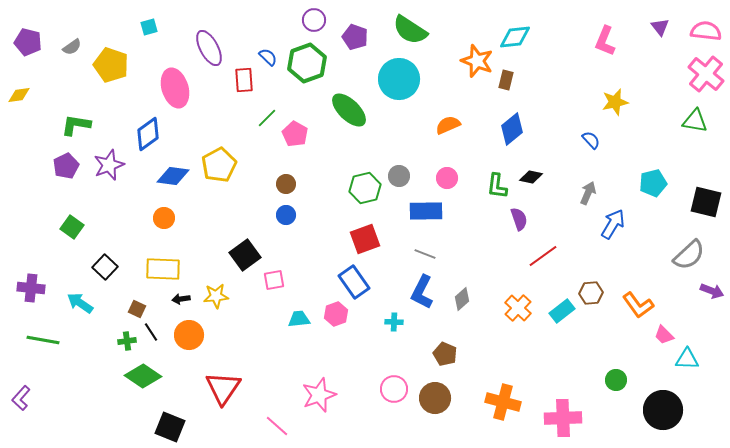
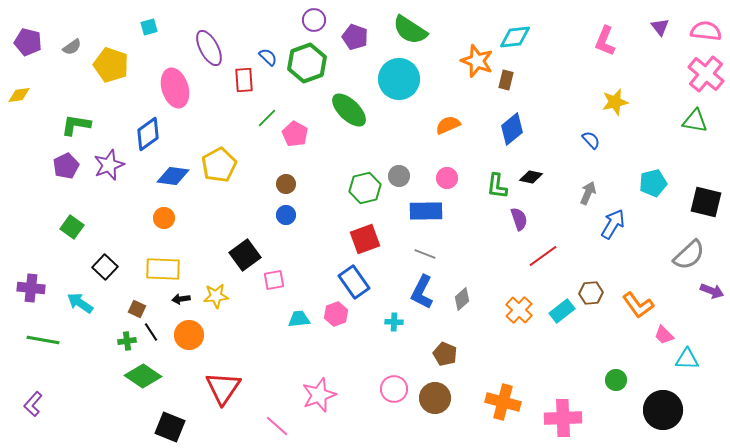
orange cross at (518, 308): moved 1 px right, 2 px down
purple L-shape at (21, 398): moved 12 px right, 6 px down
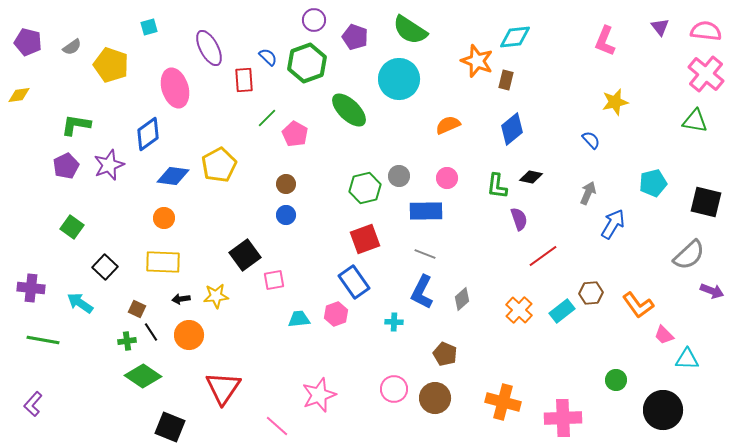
yellow rectangle at (163, 269): moved 7 px up
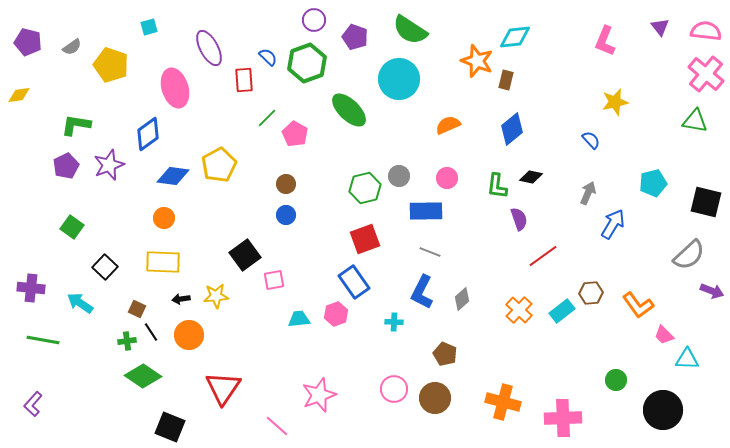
gray line at (425, 254): moved 5 px right, 2 px up
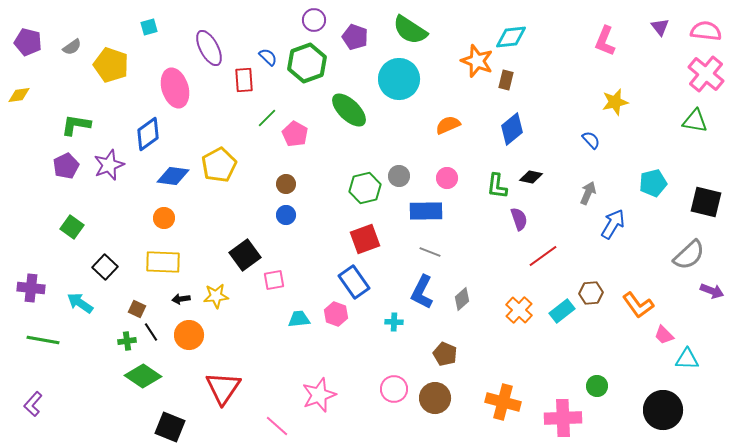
cyan diamond at (515, 37): moved 4 px left
pink hexagon at (336, 314): rotated 20 degrees counterclockwise
green circle at (616, 380): moved 19 px left, 6 px down
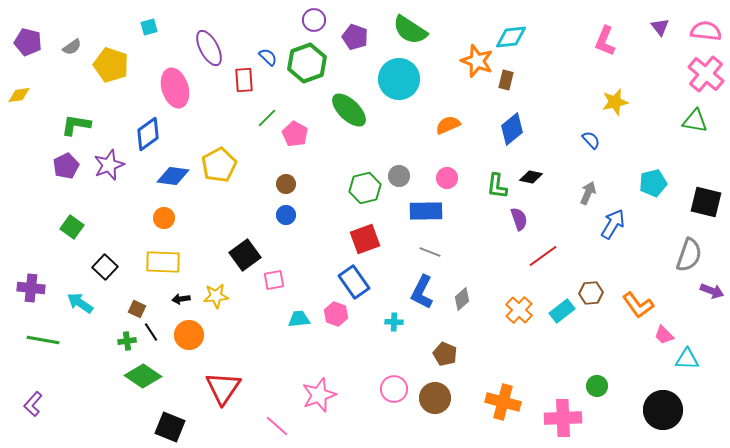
gray semicircle at (689, 255): rotated 28 degrees counterclockwise
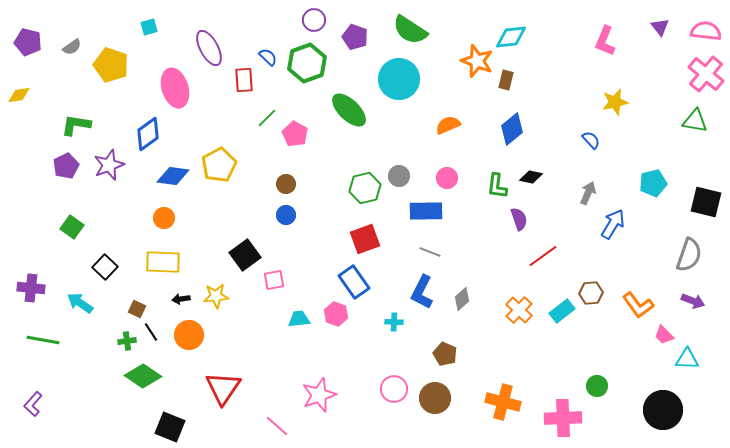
purple arrow at (712, 291): moved 19 px left, 10 px down
